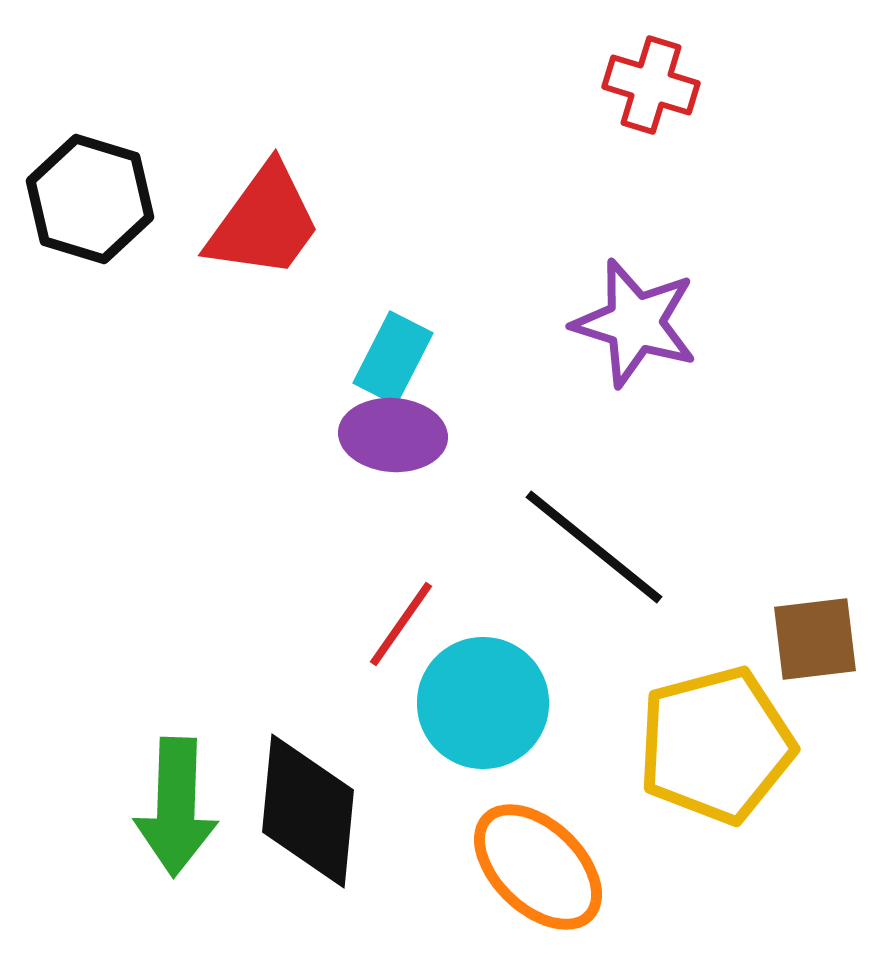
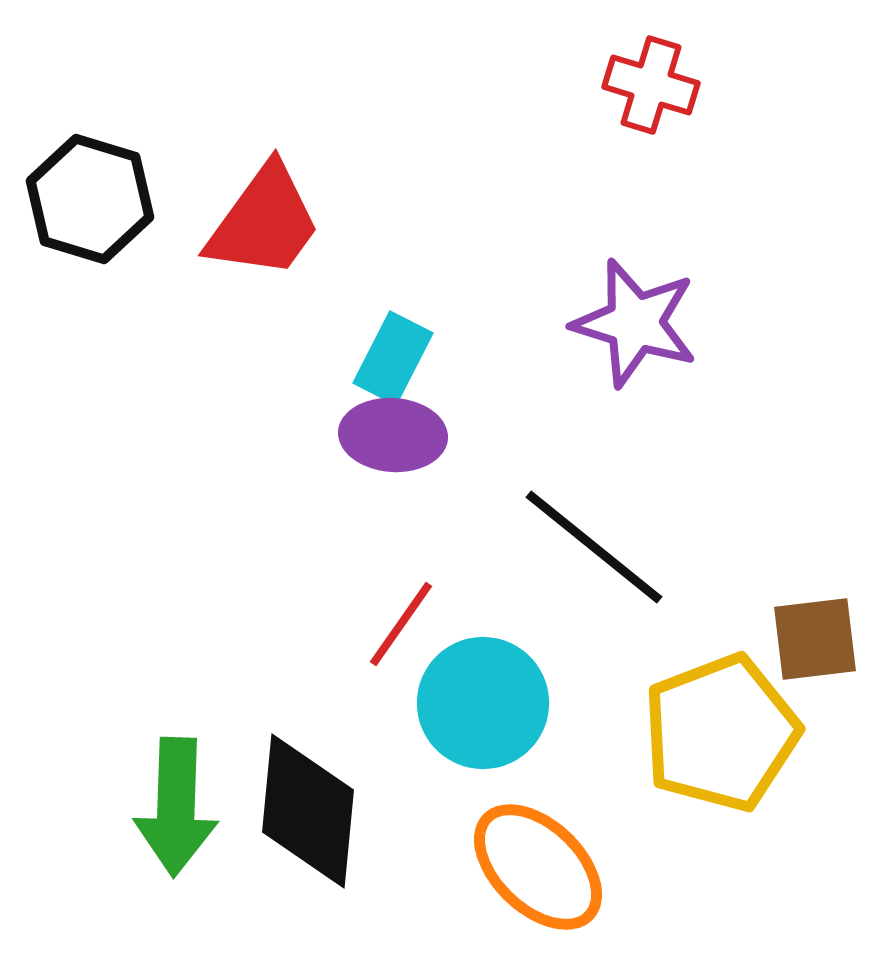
yellow pentagon: moved 5 px right, 12 px up; rotated 6 degrees counterclockwise
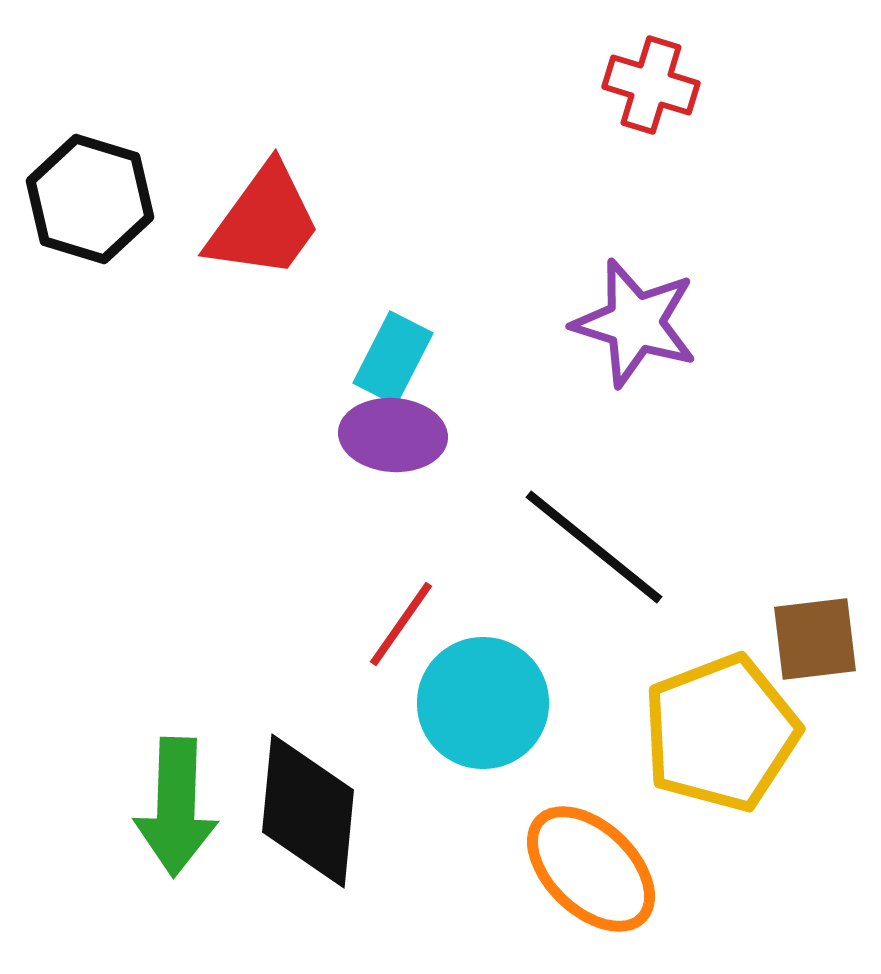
orange ellipse: moved 53 px right, 2 px down
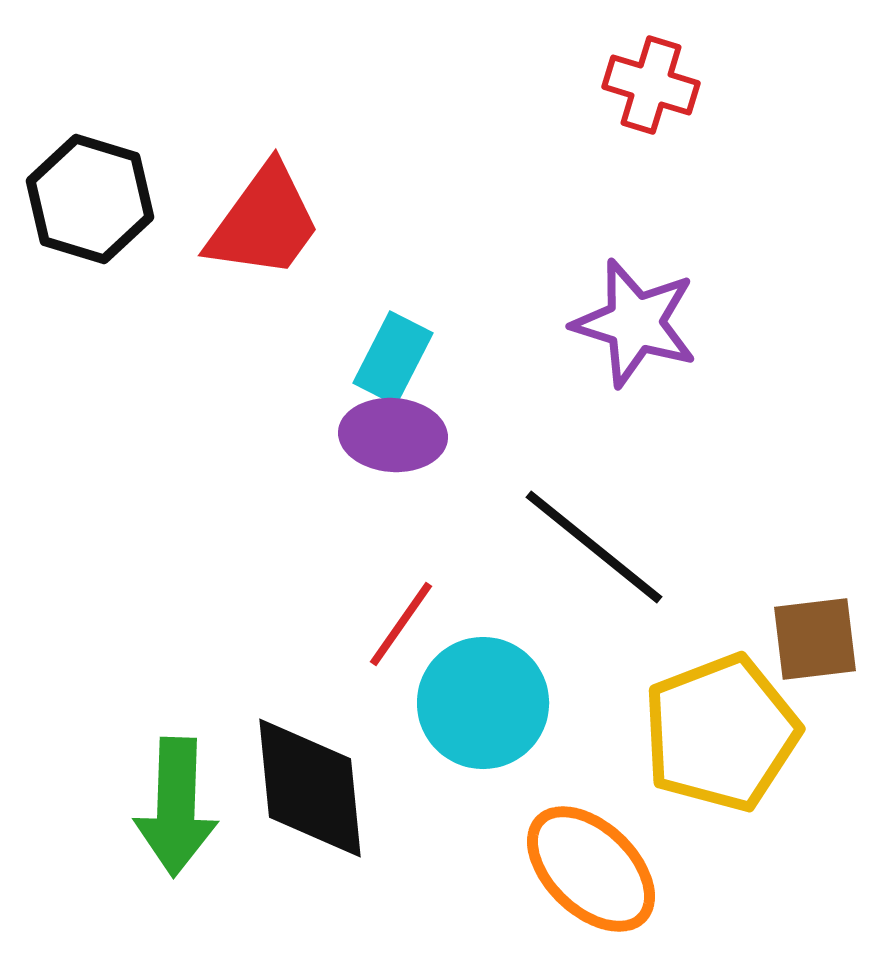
black diamond: moved 2 px right, 23 px up; rotated 11 degrees counterclockwise
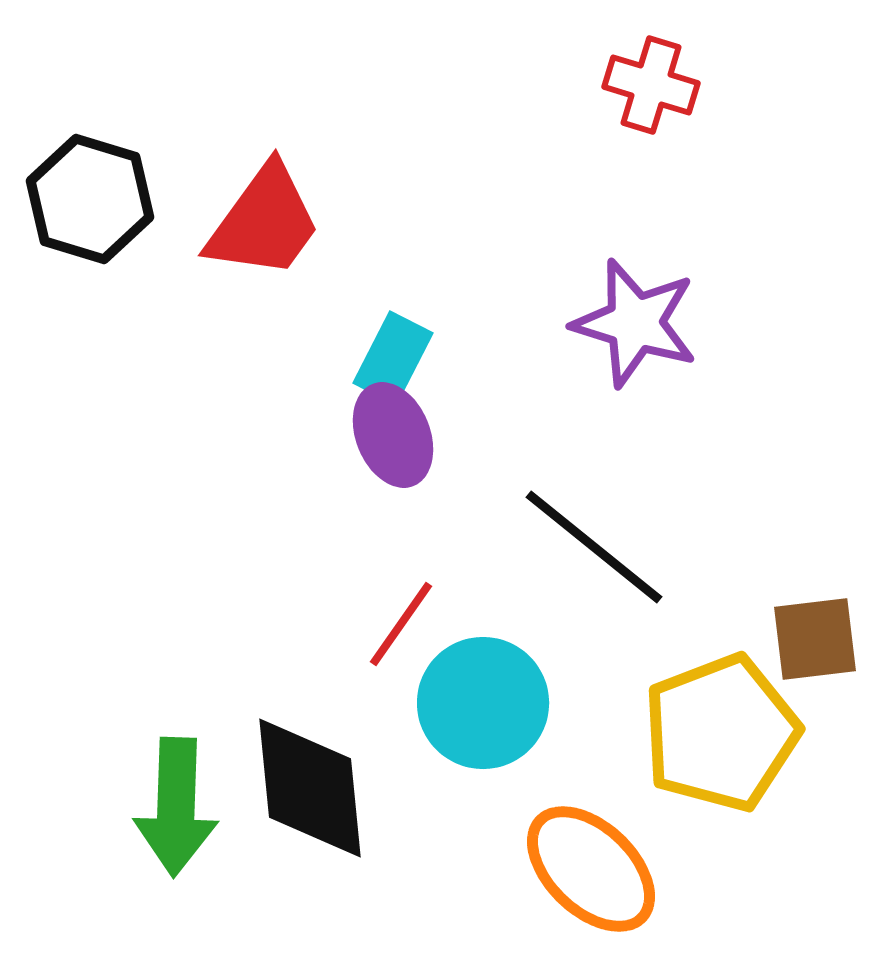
purple ellipse: rotated 64 degrees clockwise
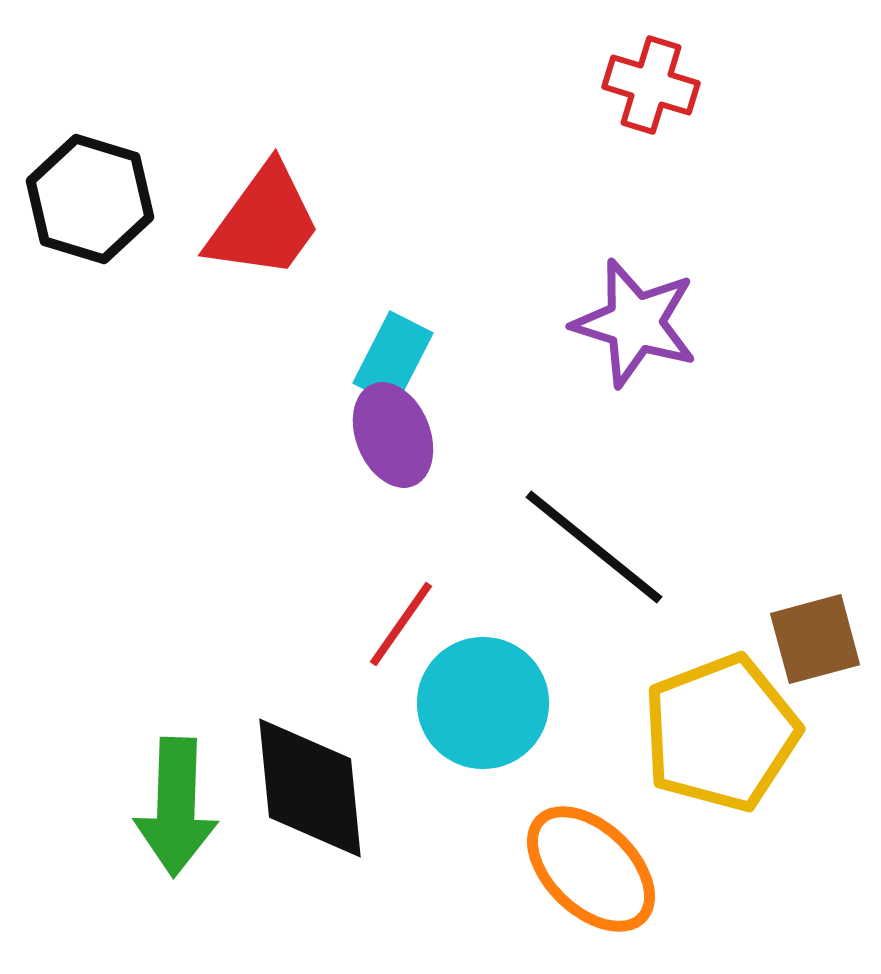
brown square: rotated 8 degrees counterclockwise
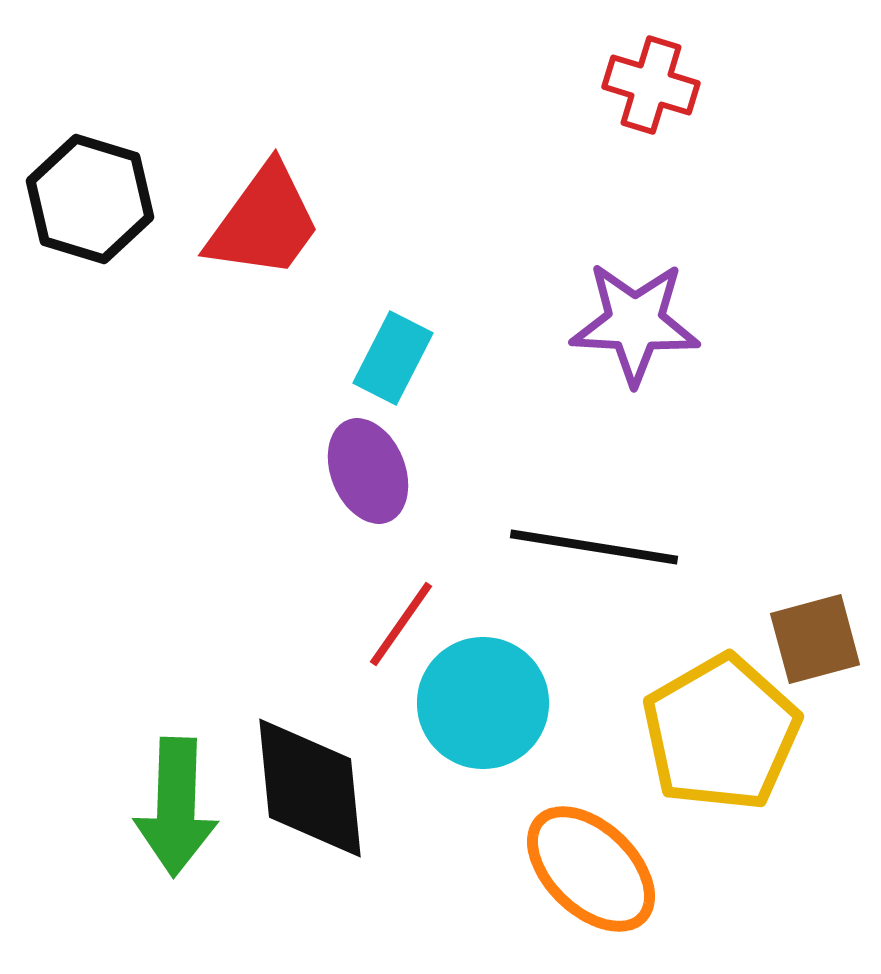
purple star: rotated 14 degrees counterclockwise
purple ellipse: moved 25 px left, 36 px down
black line: rotated 30 degrees counterclockwise
yellow pentagon: rotated 9 degrees counterclockwise
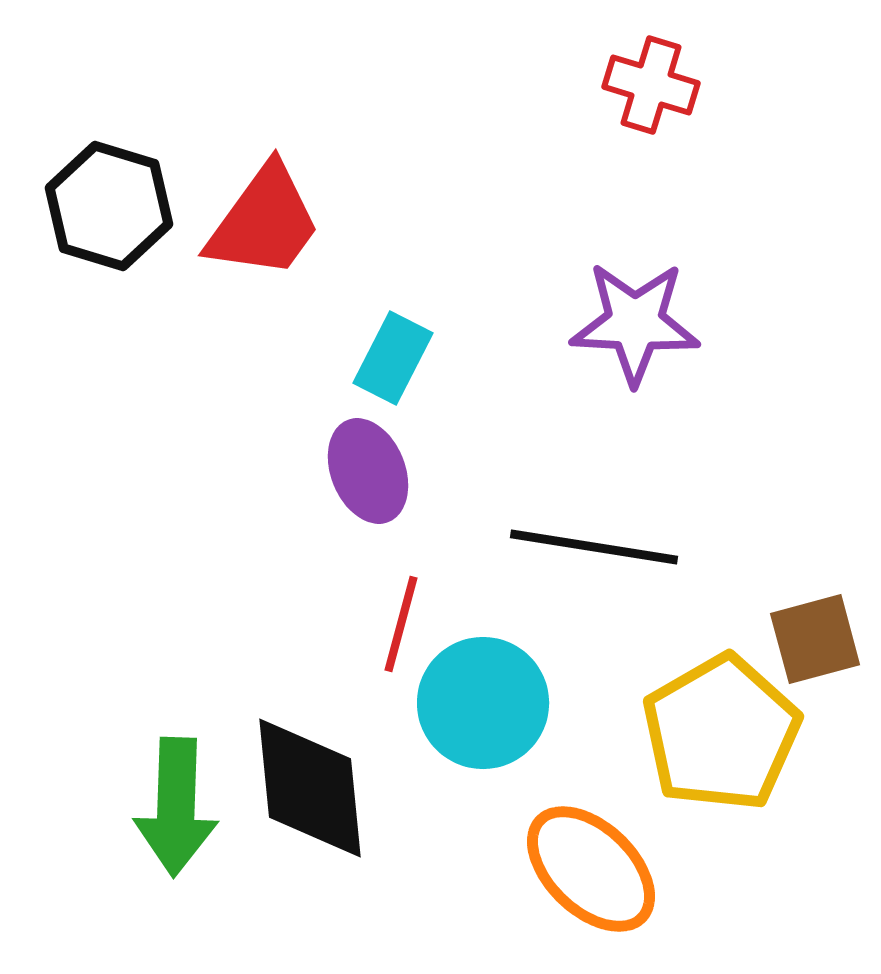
black hexagon: moved 19 px right, 7 px down
red line: rotated 20 degrees counterclockwise
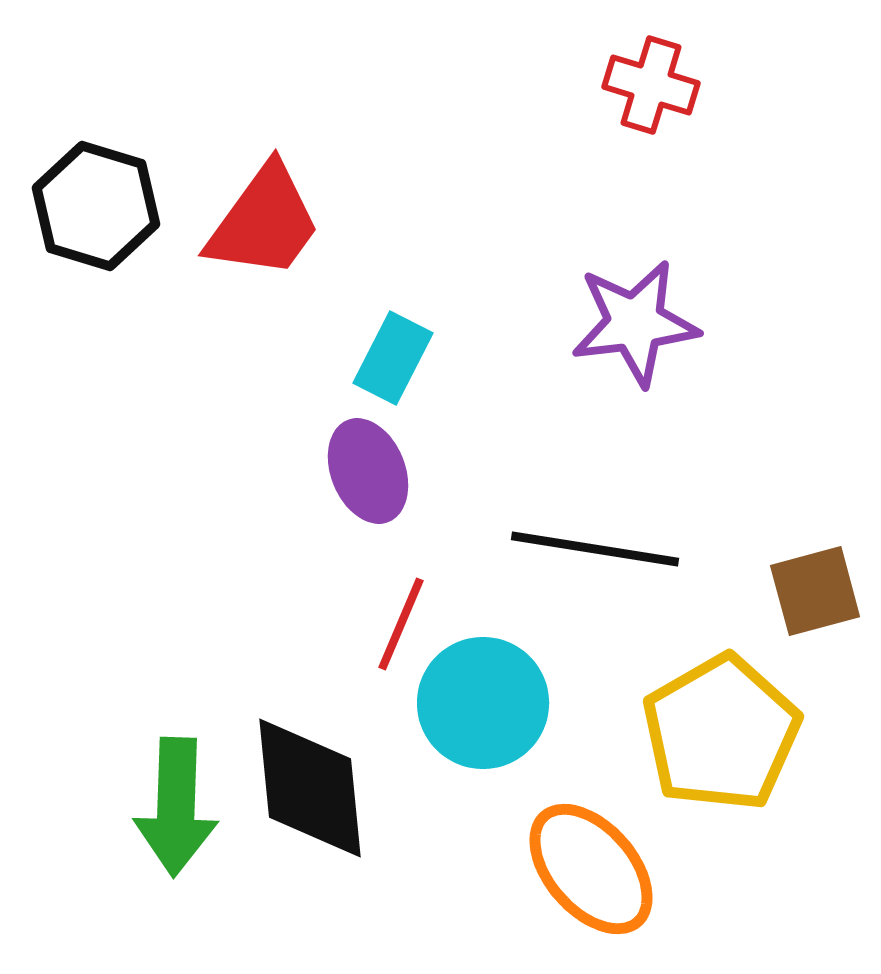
black hexagon: moved 13 px left
purple star: rotated 10 degrees counterclockwise
black line: moved 1 px right, 2 px down
red line: rotated 8 degrees clockwise
brown square: moved 48 px up
orange ellipse: rotated 5 degrees clockwise
